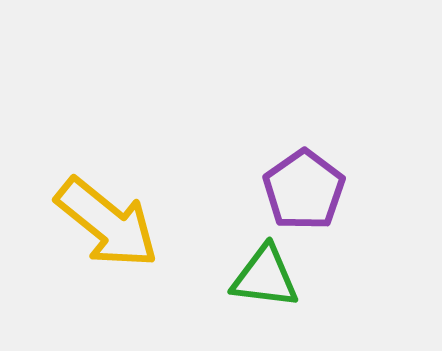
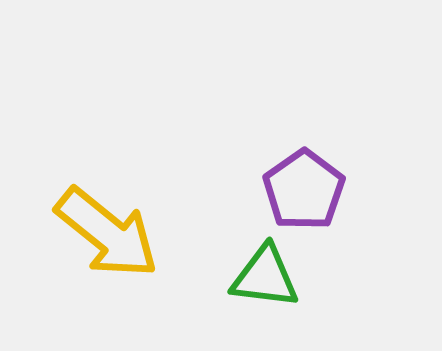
yellow arrow: moved 10 px down
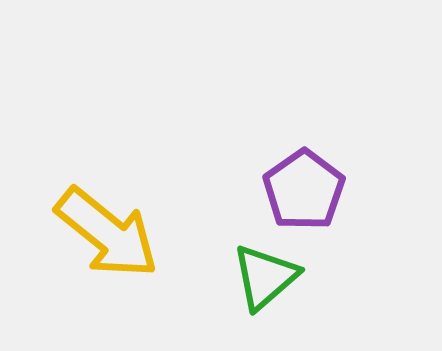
green triangle: rotated 48 degrees counterclockwise
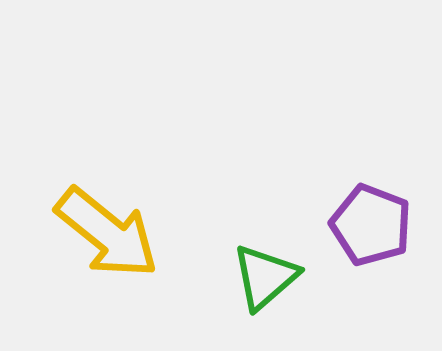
purple pentagon: moved 67 px right, 35 px down; rotated 16 degrees counterclockwise
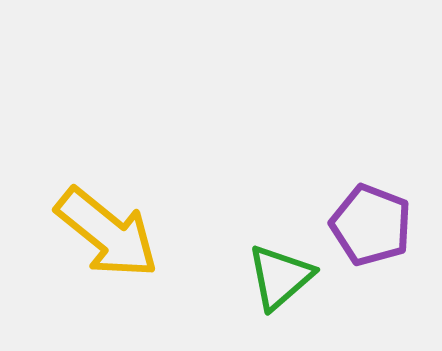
green triangle: moved 15 px right
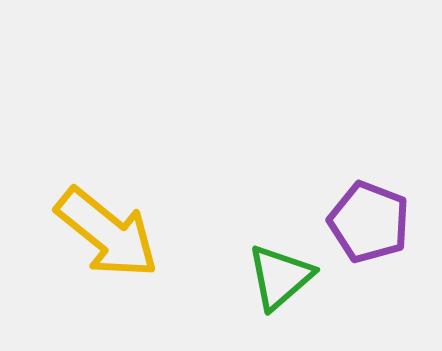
purple pentagon: moved 2 px left, 3 px up
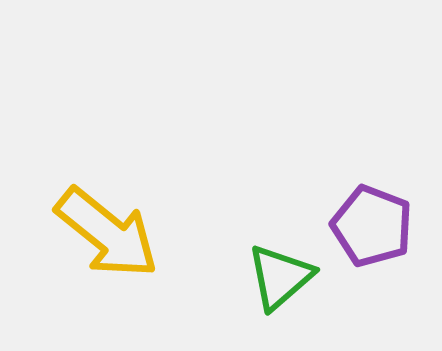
purple pentagon: moved 3 px right, 4 px down
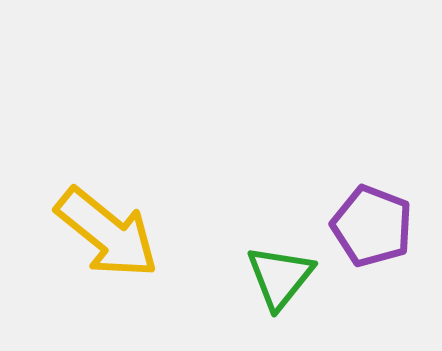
green triangle: rotated 10 degrees counterclockwise
